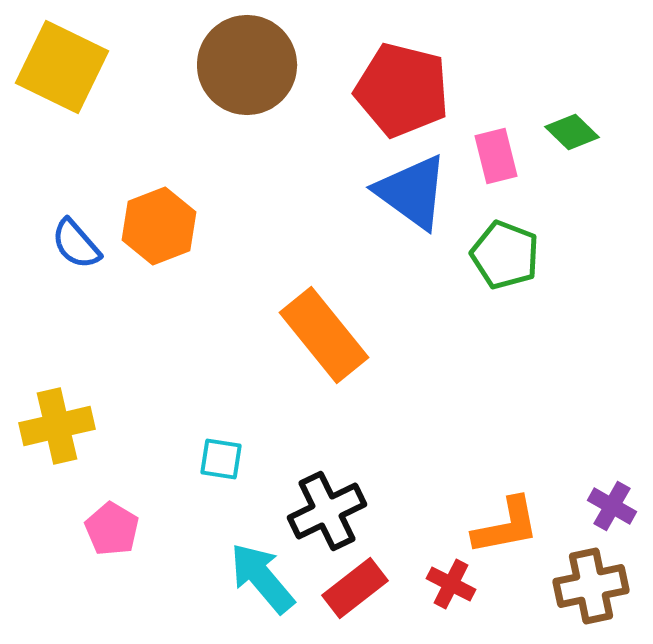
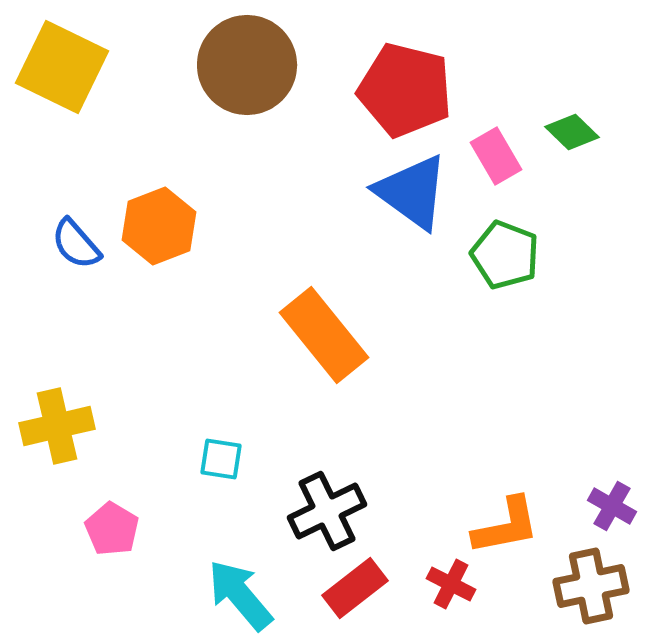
red pentagon: moved 3 px right
pink rectangle: rotated 16 degrees counterclockwise
cyan arrow: moved 22 px left, 17 px down
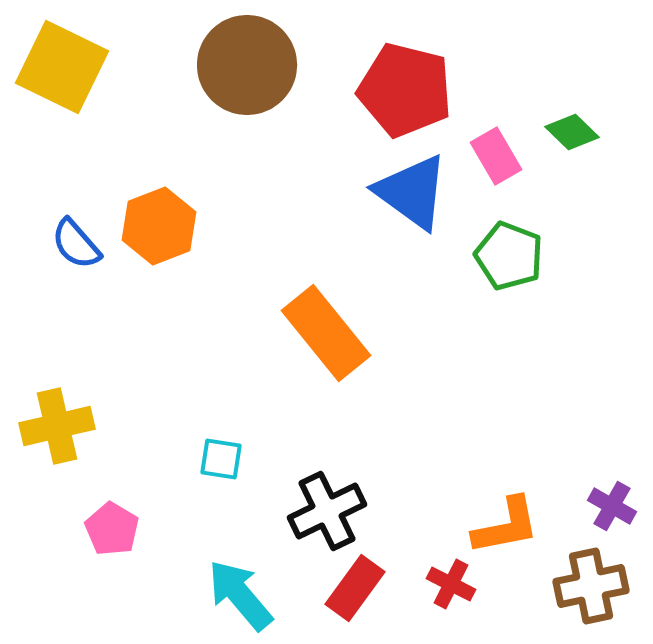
green pentagon: moved 4 px right, 1 px down
orange rectangle: moved 2 px right, 2 px up
red rectangle: rotated 16 degrees counterclockwise
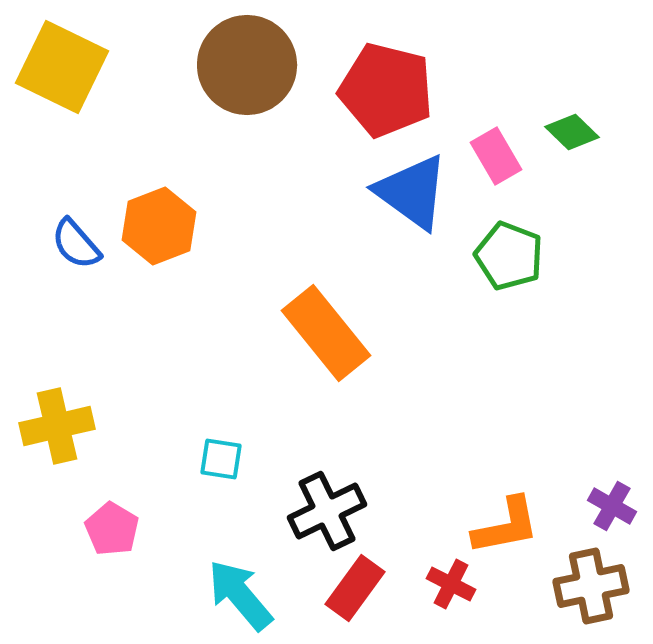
red pentagon: moved 19 px left
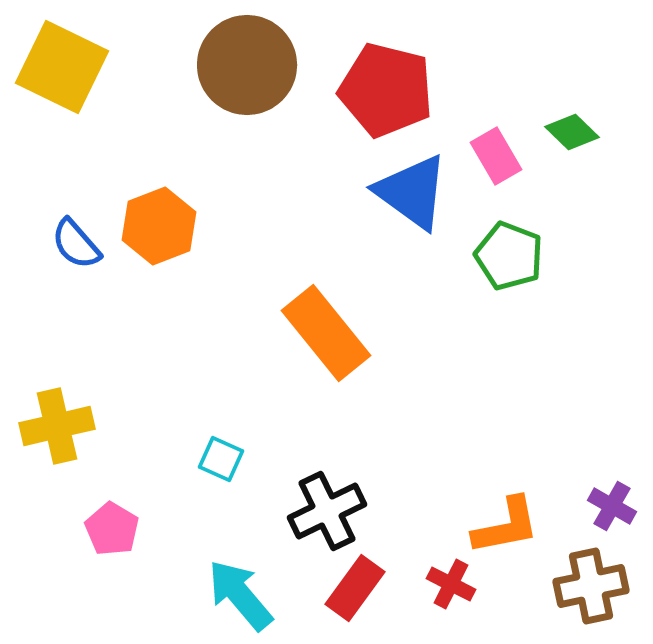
cyan square: rotated 15 degrees clockwise
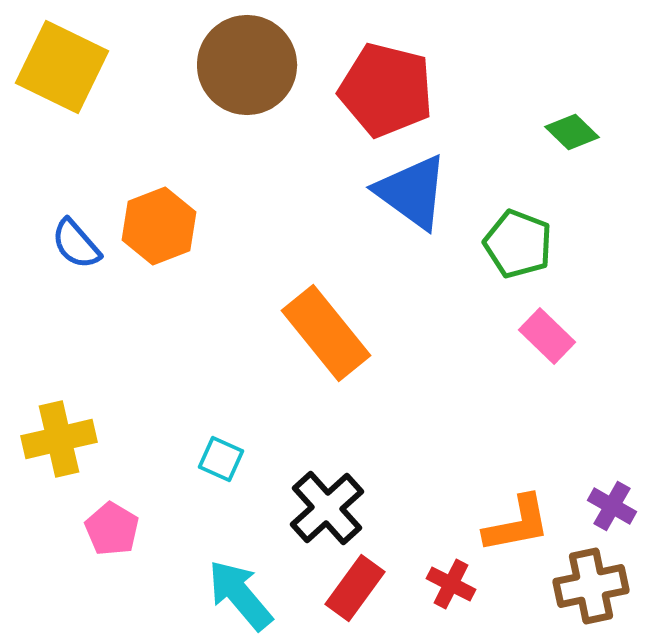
pink rectangle: moved 51 px right, 180 px down; rotated 16 degrees counterclockwise
green pentagon: moved 9 px right, 12 px up
yellow cross: moved 2 px right, 13 px down
black cross: moved 3 px up; rotated 16 degrees counterclockwise
orange L-shape: moved 11 px right, 2 px up
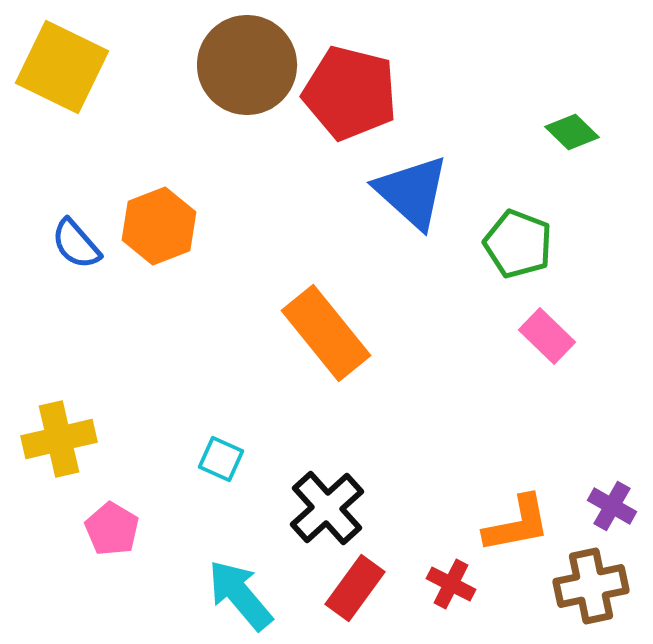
red pentagon: moved 36 px left, 3 px down
blue triangle: rotated 6 degrees clockwise
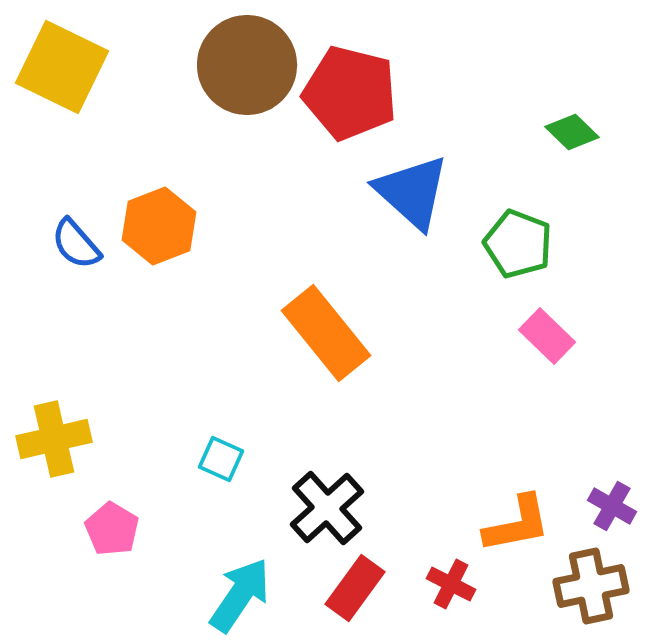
yellow cross: moved 5 px left
cyan arrow: rotated 74 degrees clockwise
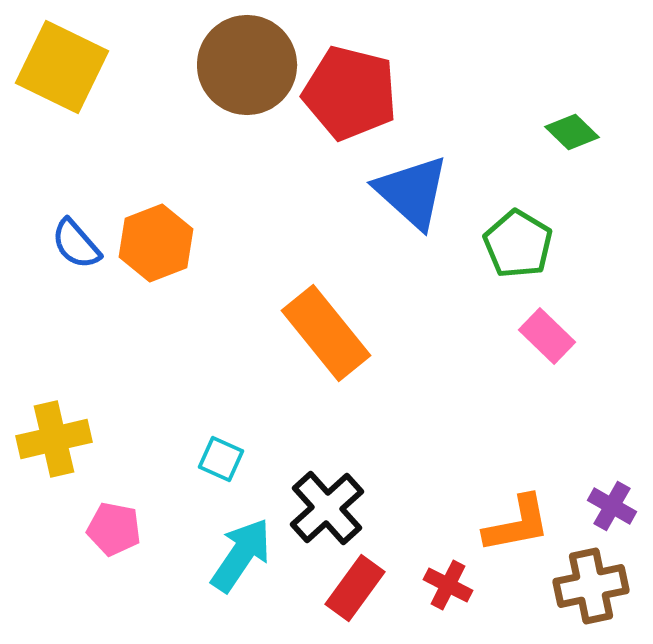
orange hexagon: moved 3 px left, 17 px down
green pentagon: rotated 10 degrees clockwise
pink pentagon: moved 2 px right; rotated 20 degrees counterclockwise
red cross: moved 3 px left, 1 px down
cyan arrow: moved 1 px right, 40 px up
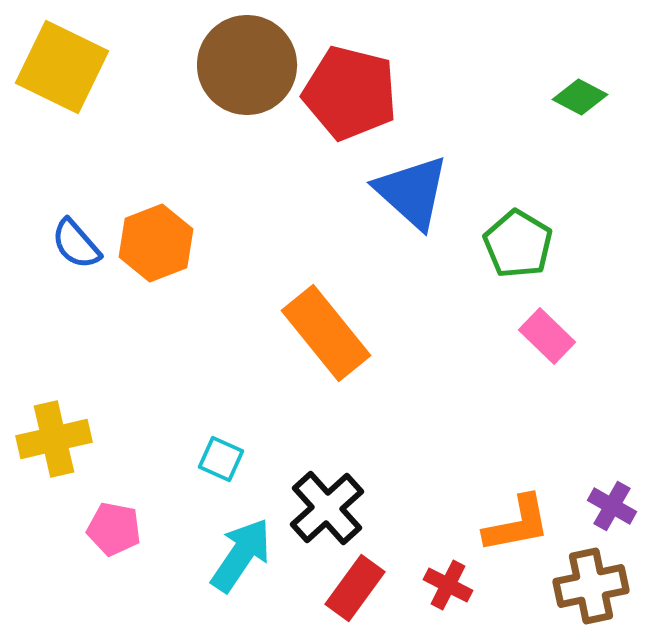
green diamond: moved 8 px right, 35 px up; rotated 16 degrees counterclockwise
